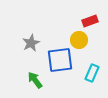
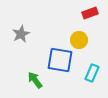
red rectangle: moved 8 px up
gray star: moved 10 px left, 9 px up
blue square: rotated 16 degrees clockwise
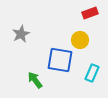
yellow circle: moved 1 px right
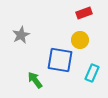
red rectangle: moved 6 px left
gray star: moved 1 px down
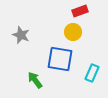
red rectangle: moved 4 px left, 2 px up
gray star: rotated 24 degrees counterclockwise
yellow circle: moved 7 px left, 8 px up
blue square: moved 1 px up
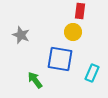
red rectangle: rotated 63 degrees counterclockwise
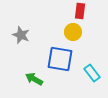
cyan rectangle: rotated 60 degrees counterclockwise
green arrow: moved 1 px left, 1 px up; rotated 24 degrees counterclockwise
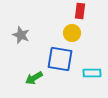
yellow circle: moved 1 px left, 1 px down
cyan rectangle: rotated 54 degrees counterclockwise
green arrow: moved 1 px up; rotated 60 degrees counterclockwise
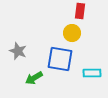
gray star: moved 3 px left, 16 px down
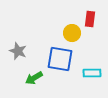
red rectangle: moved 10 px right, 8 px down
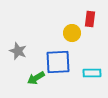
blue square: moved 2 px left, 3 px down; rotated 12 degrees counterclockwise
green arrow: moved 2 px right
